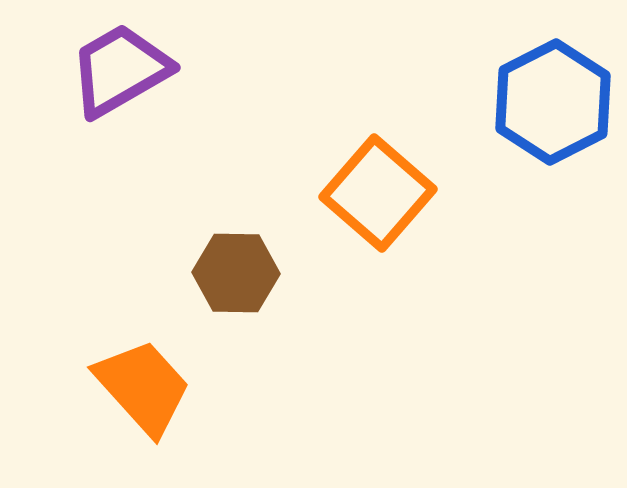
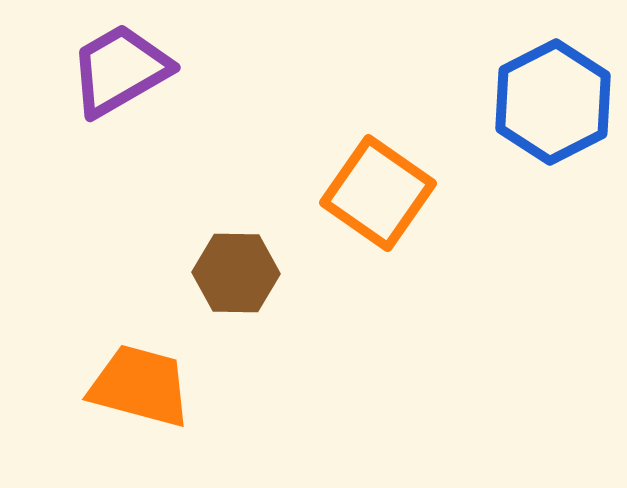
orange square: rotated 6 degrees counterclockwise
orange trapezoid: moved 3 px left, 1 px up; rotated 33 degrees counterclockwise
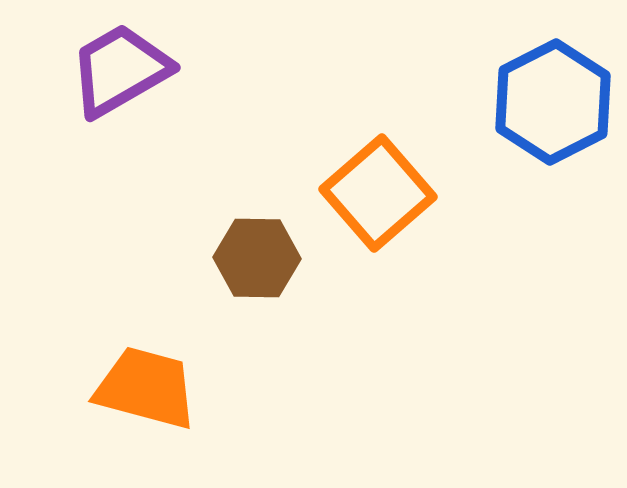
orange square: rotated 14 degrees clockwise
brown hexagon: moved 21 px right, 15 px up
orange trapezoid: moved 6 px right, 2 px down
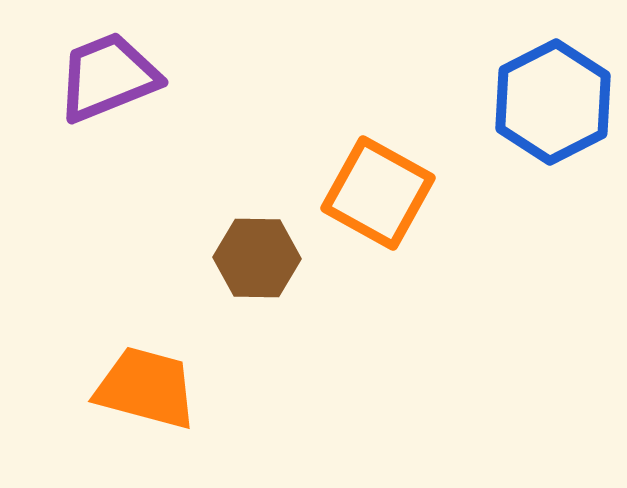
purple trapezoid: moved 12 px left, 7 px down; rotated 8 degrees clockwise
orange square: rotated 20 degrees counterclockwise
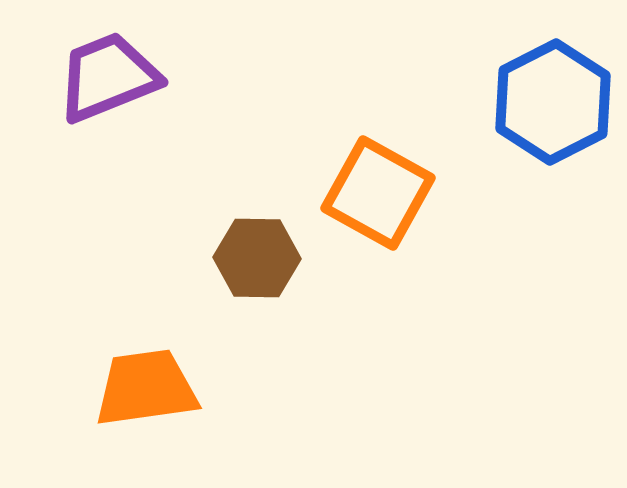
orange trapezoid: rotated 23 degrees counterclockwise
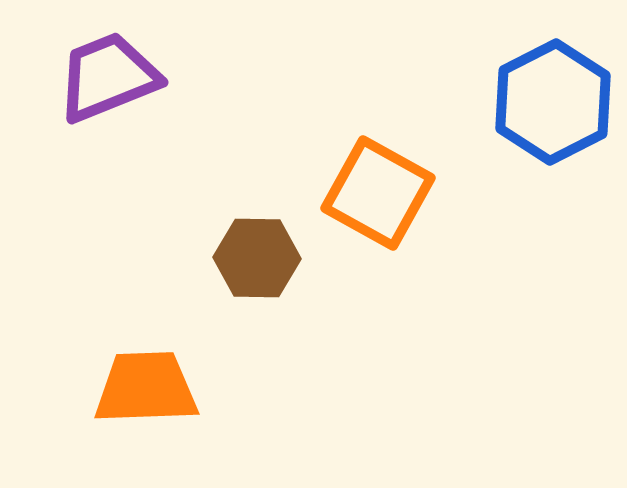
orange trapezoid: rotated 6 degrees clockwise
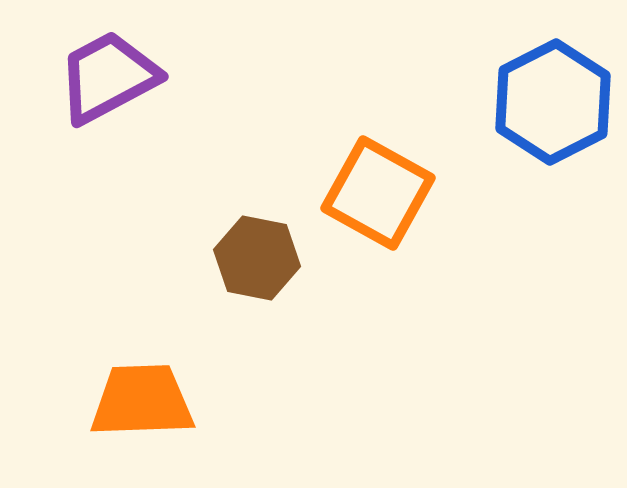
purple trapezoid: rotated 6 degrees counterclockwise
brown hexagon: rotated 10 degrees clockwise
orange trapezoid: moved 4 px left, 13 px down
